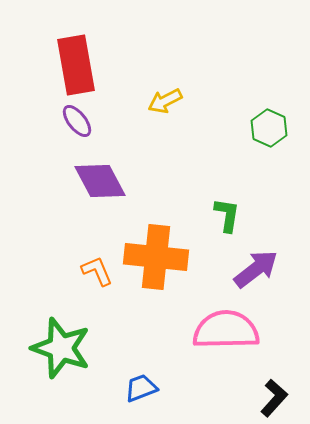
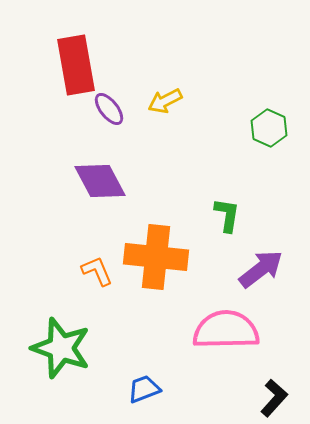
purple ellipse: moved 32 px right, 12 px up
purple arrow: moved 5 px right
blue trapezoid: moved 3 px right, 1 px down
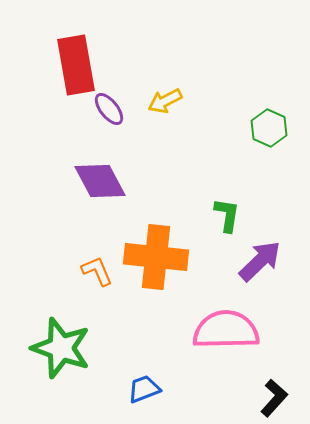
purple arrow: moved 1 px left, 8 px up; rotated 6 degrees counterclockwise
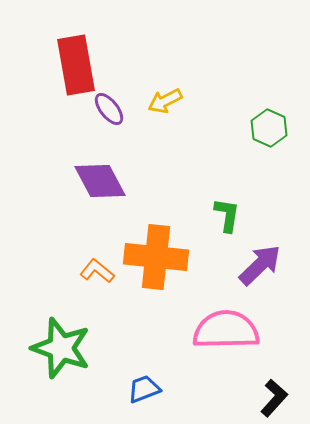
purple arrow: moved 4 px down
orange L-shape: rotated 28 degrees counterclockwise
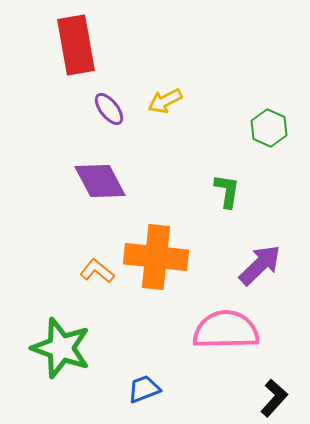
red rectangle: moved 20 px up
green L-shape: moved 24 px up
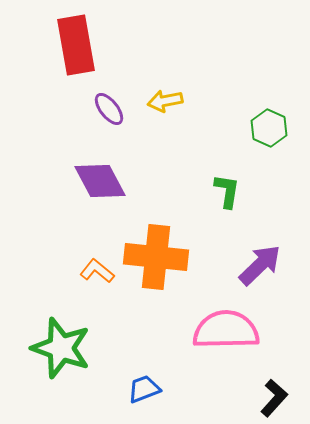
yellow arrow: rotated 16 degrees clockwise
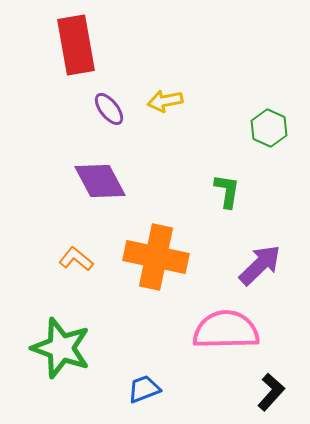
orange cross: rotated 6 degrees clockwise
orange L-shape: moved 21 px left, 12 px up
black L-shape: moved 3 px left, 6 px up
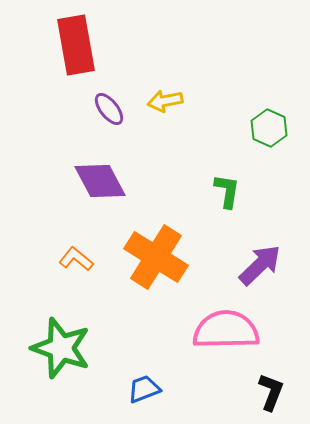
orange cross: rotated 20 degrees clockwise
black L-shape: rotated 21 degrees counterclockwise
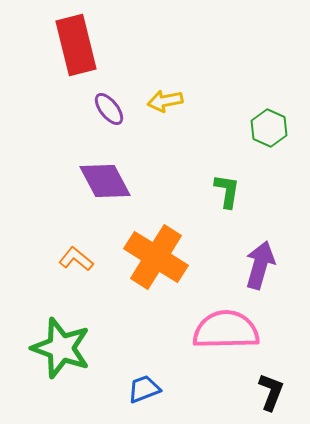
red rectangle: rotated 4 degrees counterclockwise
purple diamond: moved 5 px right
purple arrow: rotated 30 degrees counterclockwise
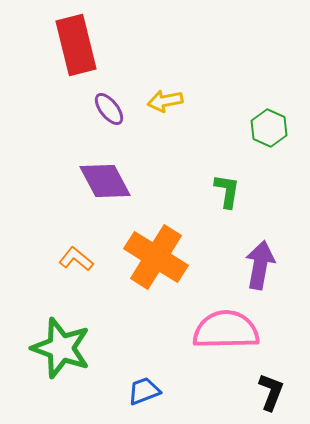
purple arrow: rotated 6 degrees counterclockwise
blue trapezoid: moved 2 px down
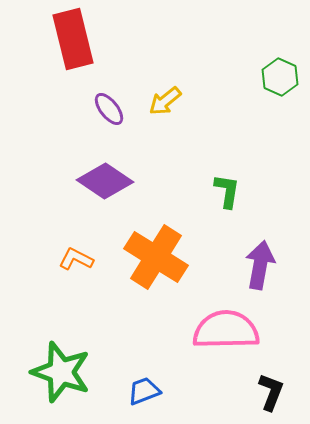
red rectangle: moved 3 px left, 6 px up
yellow arrow: rotated 28 degrees counterclockwise
green hexagon: moved 11 px right, 51 px up
purple diamond: rotated 28 degrees counterclockwise
orange L-shape: rotated 12 degrees counterclockwise
green star: moved 24 px down
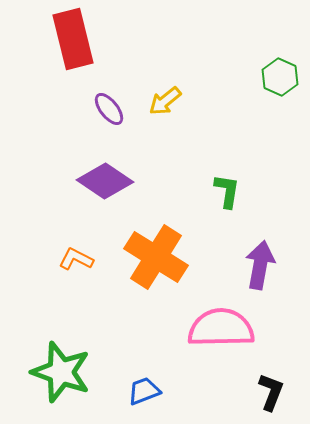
pink semicircle: moved 5 px left, 2 px up
